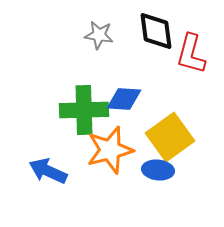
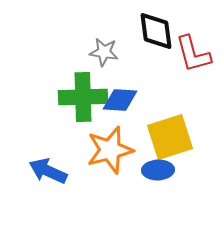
gray star: moved 5 px right, 17 px down
red L-shape: moved 2 px right; rotated 30 degrees counterclockwise
blue diamond: moved 4 px left, 1 px down
green cross: moved 1 px left, 13 px up
yellow square: rotated 18 degrees clockwise
blue ellipse: rotated 8 degrees counterclockwise
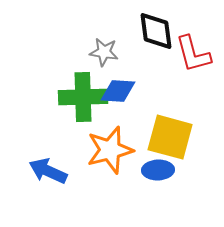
blue diamond: moved 2 px left, 9 px up
yellow square: rotated 33 degrees clockwise
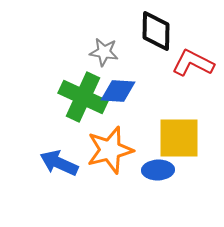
black diamond: rotated 9 degrees clockwise
red L-shape: moved 9 px down; rotated 132 degrees clockwise
green cross: rotated 27 degrees clockwise
yellow square: moved 9 px right, 1 px down; rotated 15 degrees counterclockwise
blue arrow: moved 11 px right, 8 px up
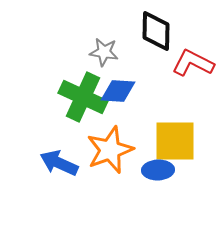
yellow square: moved 4 px left, 3 px down
orange star: rotated 6 degrees counterclockwise
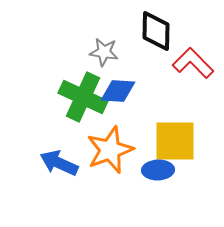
red L-shape: rotated 18 degrees clockwise
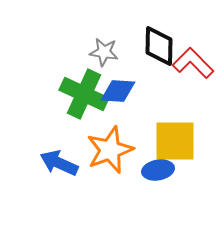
black diamond: moved 3 px right, 15 px down
green cross: moved 1 px right, 3 px up
blue ellipse: rotated 8 degrees counterclockwise
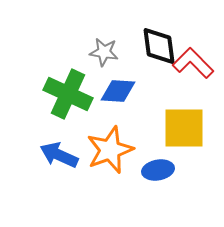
black diamond: rotated 9 degrees counterclockwise
green cross: moved 16 px left
yellow square: moved 9 px right, 13 px up
blue arrow: moved 8 px up
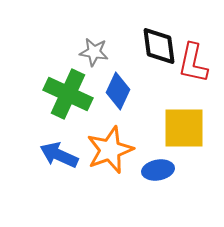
gray star: moved 10 px left
red L-shape: rotated 123 degrees counterclockwise
blue diamond: rotated 69 degrees counterclockwise
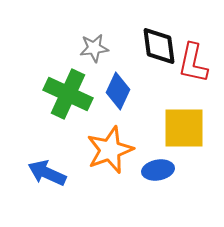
gray star: moved 4 px up; rotated 16 degrees counterclockwise
blue arrow: moved 12 px left, 18 px down
